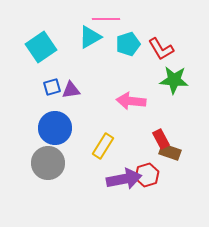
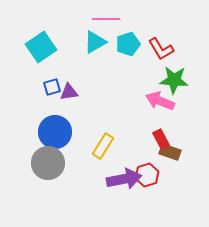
cyan triangle: moved 5 px right, 5 px down
purple triangle: moved 2 px left, 2 px down
pink arrow: moved 29 px right; rotated 16 degrees clockwise
blue circle: moved 4 px down
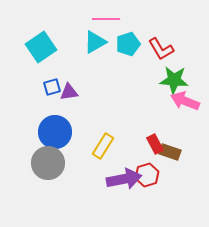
pink arrow: moved 25 px right
red rectangle: moved 6 px left, 5 px down
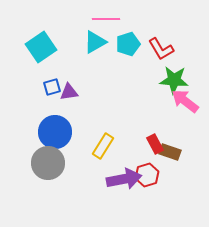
pink arrow: rotated 16 degrees clockwise
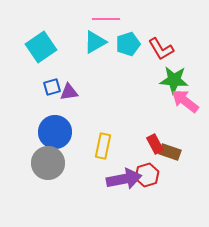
yellow rectangle: rotated 20 degrees counterclockwise
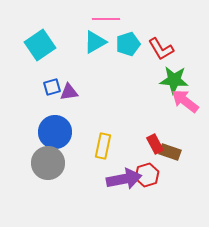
cyan square: moved 1 px left, 2 px up
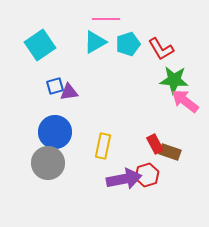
blue square: moved 3 px right, 1 px up
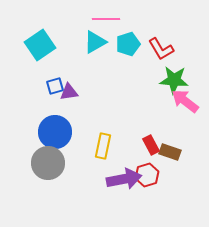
red rectangle: moved 4 px left, 1 px down
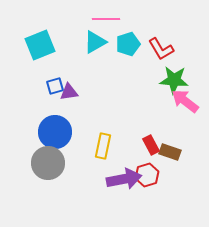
cyan square: rotated 12 degrees clockwise
